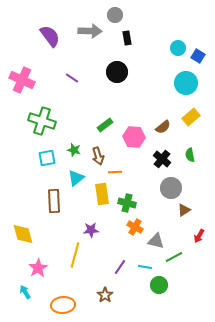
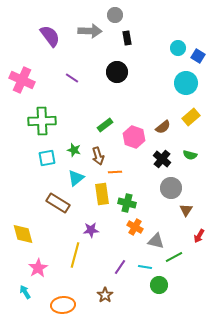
green cross at (42, 121): rotated 20 degrees counterclockwise
pink hexagon at (134, 137): rotated 15 degrees clockwise
green semicircle at (190, 155): rotated 64 degrees counterclockwise
brown rectangle at (54, 201): moved 4 px right, 2 px down; rotated 55 degrees counterclockwise
brown triangle at (184, 210): moved 2 px right; rotated 24 degrees counterclockwise
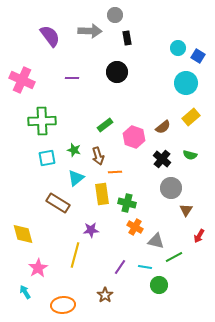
purple line at (72, 78): rotated 32 degrees counterclockwise
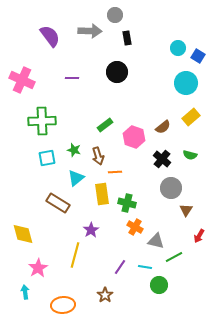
purple star at (91, 230): rotated 28 degrees counterclockwise
cyan arrow at (25, 292): rotated 24 degrees clockwise
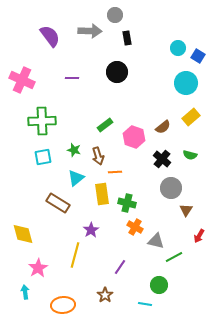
cyan square at (47, 158): moved 4 px left, 1 px up
cyan line at (145, 267): moved 37 px down
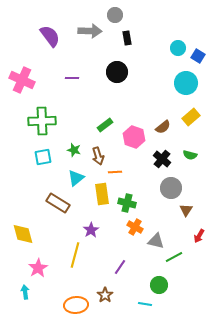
orange ellipse at (63, 305): moved 13 px right
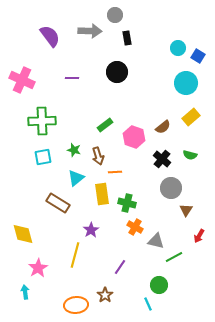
cyan line at (145, 304): moved 3 px right; rotated 56 degrees clockwise
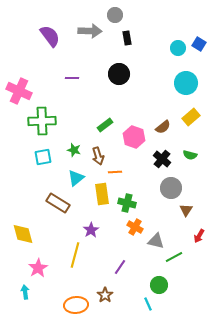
blue square at (198, 56): moved 1 px right, 12 px up
black circle at (117, 72): moved 2 px right, 2 px down
pink cross at (22, 80): moved 3 px left, 11 px down
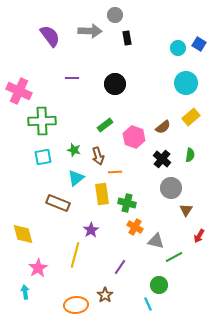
black circle at (119, 74): moved 4 px left, 10 px down
green semicircle at (190, 155): rotated 96 degrees counterclockwise
brown rectangle at (58, 203): rotated 10 degrees counterclockwise
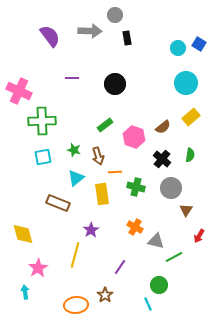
green cross at (127, 203): moved 9 px right, 16 px up
